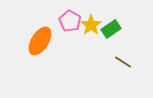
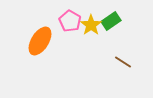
green rectangle: moved 8 px up
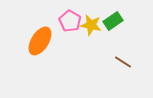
green rectangle: moved 2 px right
yellow star: rotated 25 degrees counterclockwise
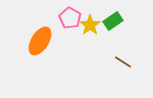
pink pentagon: moved 3 px up
yellow star: moved 1 px left; rotated 25 degrees clockwise
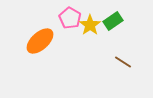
orange ellipse: rotated 16 degrees clockwise
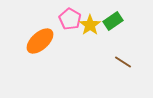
pink pentagon: moved 1 px down
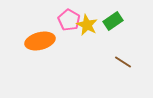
pink pentagon: moved 1 px left, 1 px down
yellow star: moved 3 px left; rotated 10 degrees counterclockwise
orange ellipse: rotated 28 degrees clockwise
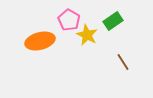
yellow star: moved 10 px down
brown line: rotated 24 degrees clockwise
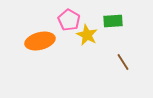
green rectangle: rotated 30 degrees clockwise
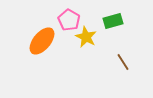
green rectangle: rotated 12 degrees counterclockwise
yellow star: moved 1 px left, 2 px down
orange ellipse: moved 2 px right; rotated 36 degrees counterclockwise
